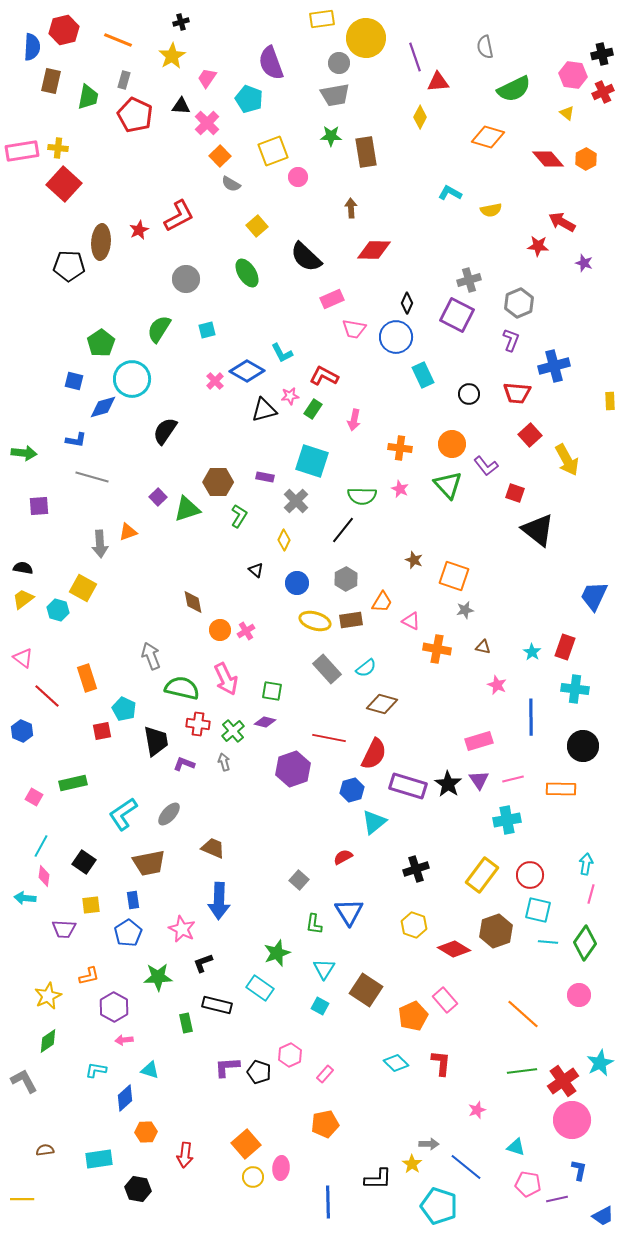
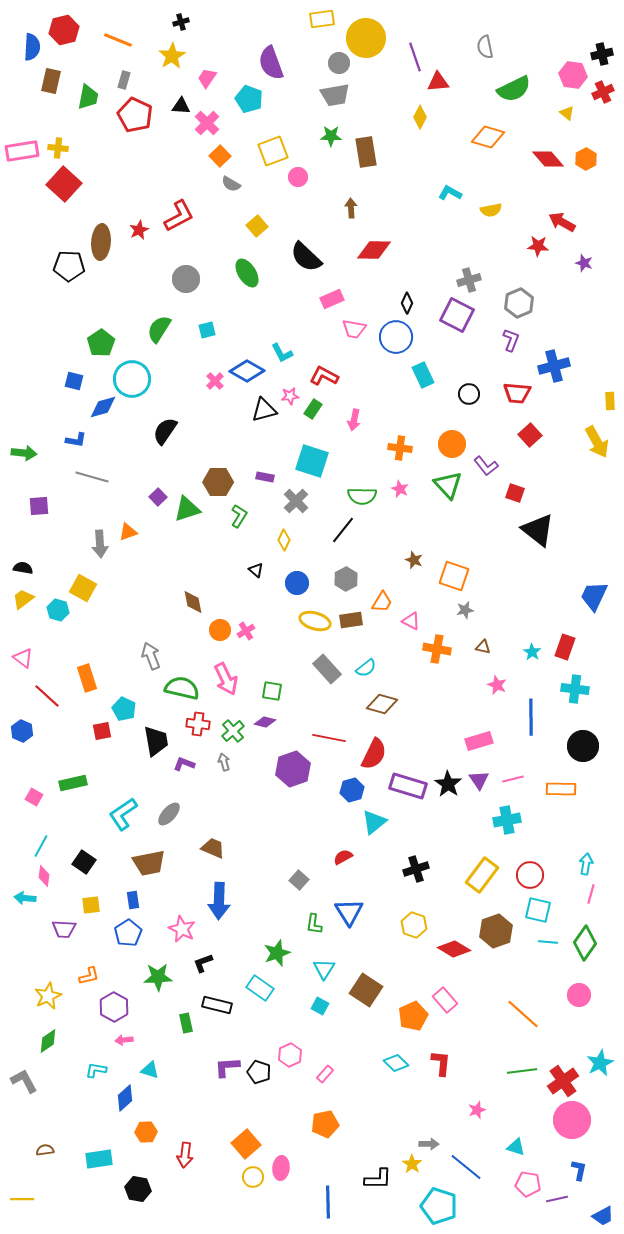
yellow arrow at (567, 460): moved 30 px right, 18 px up
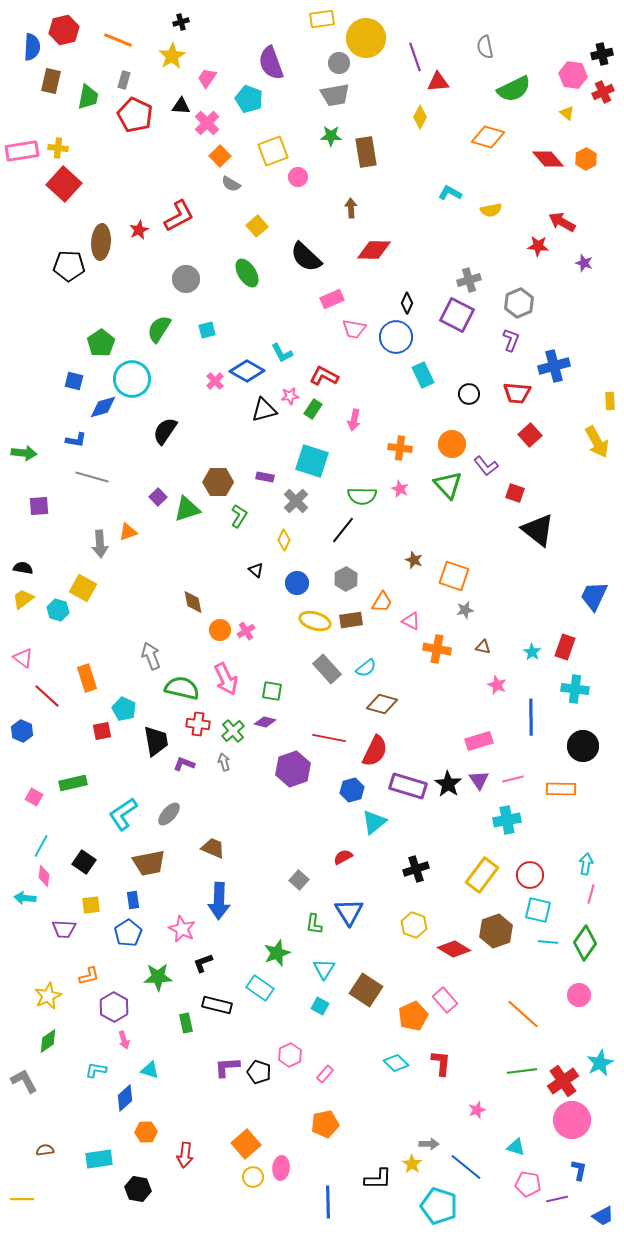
red semicircle at (374, 754): moved 1 px right, 3 px up
pink arrow at (124, 1040): rotated 102 degrees counterclockwise
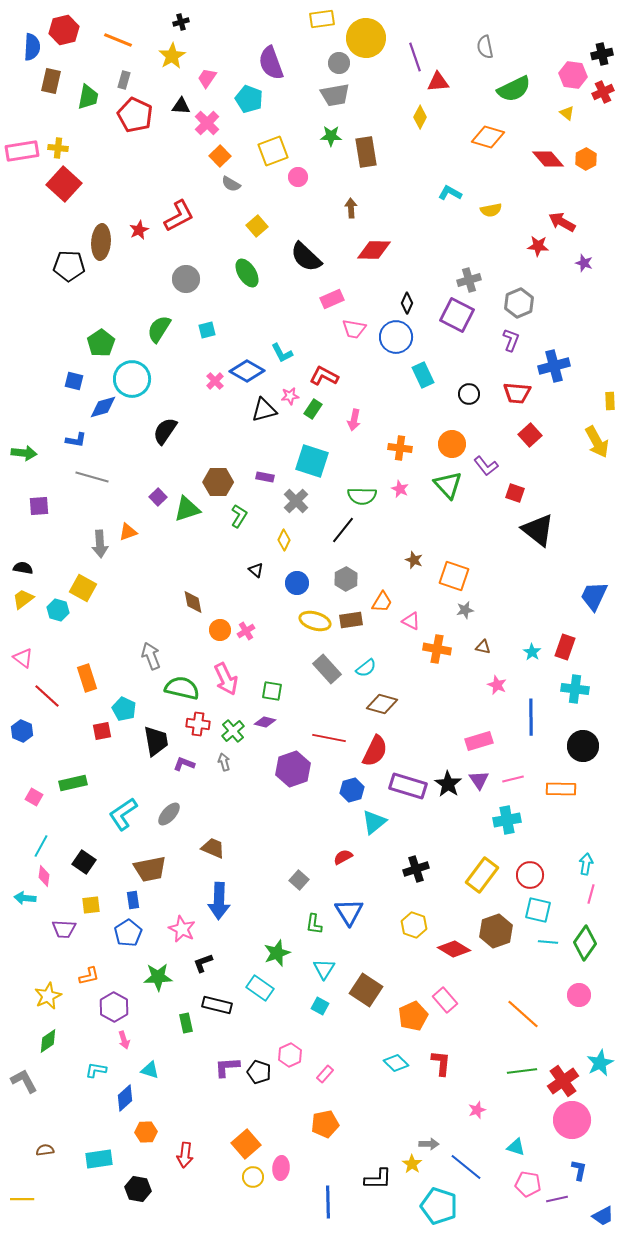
brown trapezoid at (149, 863): moved 1 px right, 6 px down
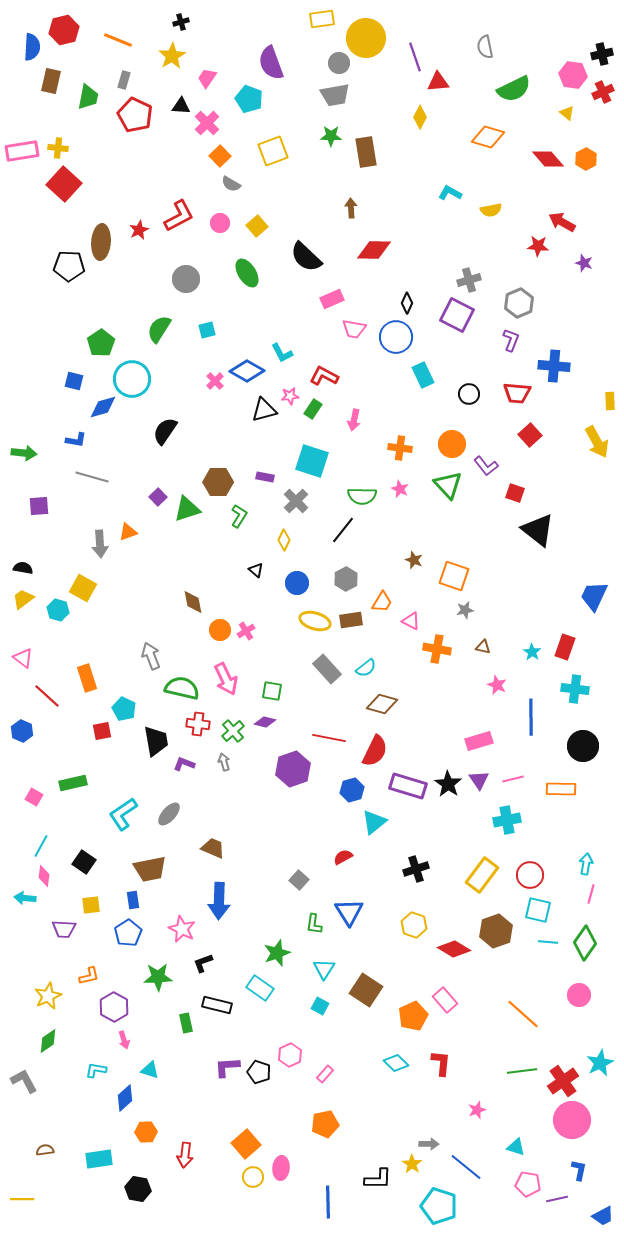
pink circle at (298, 177): moved 78 px left, 46 px down
blue cross at (554, 366): rotated 20 degrees clockwise
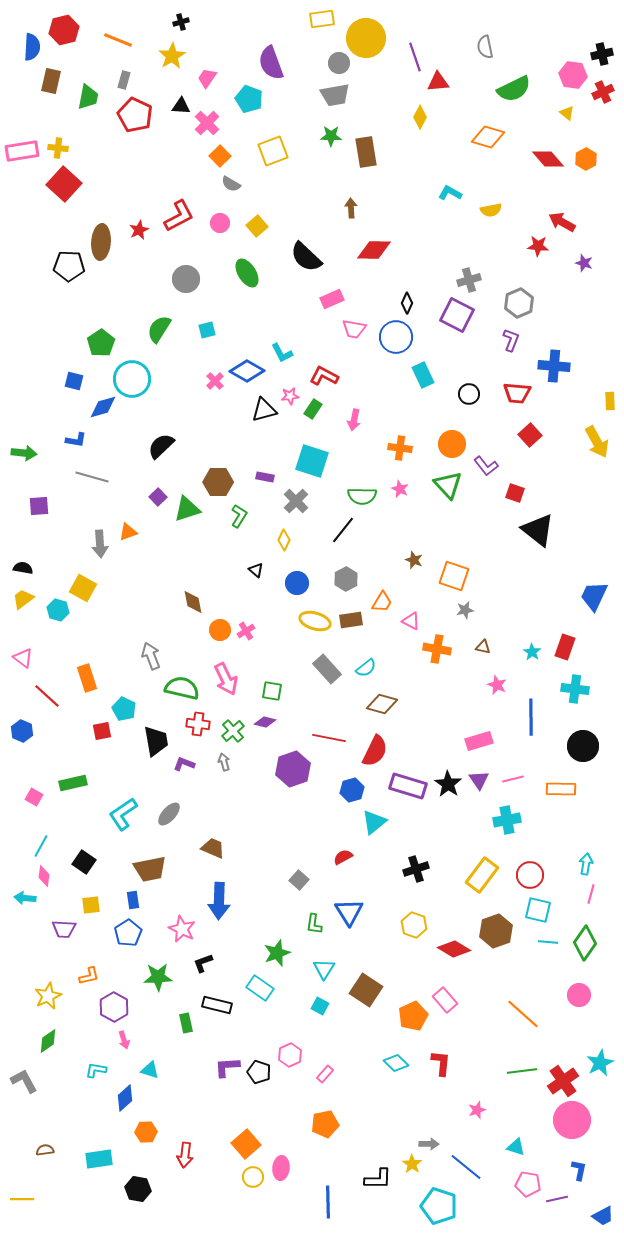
black semicircle at (165, 431): moved 4 px left, 15 px down; rotated 12 degrees clockwise
